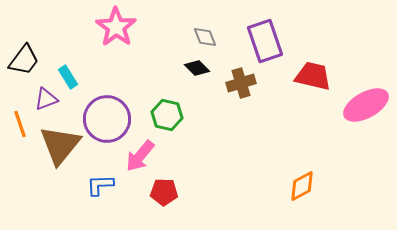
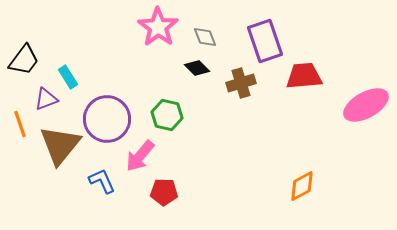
pink star: moved 42 px right
red trapezoid: moved 9 px left; rotated 18 degrees counterclockwise
blue L-shape: moved 2 px right, 4 px up; rotated 68 degrees clockwise
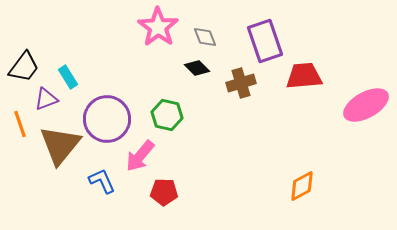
black trapezoid: moved 7 px down
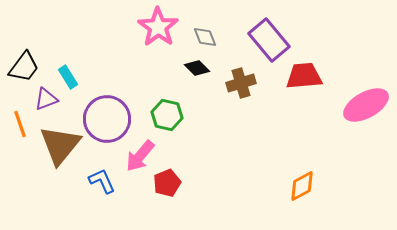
purple rectangle: moved 4 px right, 1 px up; rotated 21 degrees counterclockwise
red pentagon: moved 3 px right, 9 px up; rotated 24 degrees counterclockwise
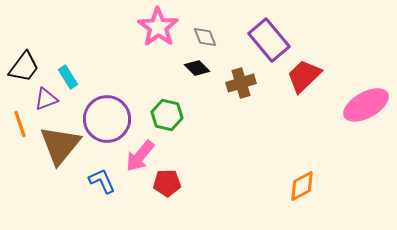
red trapezoid: rotated 39 degrees counterclockwise
red pentagon: rotated 20 degrees clockwise
